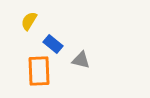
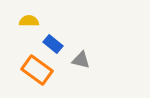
yellow semicircle: rotated 60 degrees clockwise
orange rectangle: moved 2 px left, 1 px up; rotated 52 degrees counterclockwise
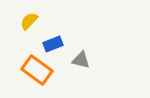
yellow semicircle: rotated 48 degrees counterclockwise
blue rectangle: rotated 60 degrees counterclockwise
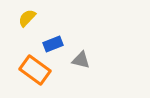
yellow semicircle: moved 2 px left, 3 px up
orange rectangle: moved 2 px left
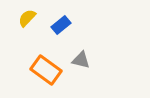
blue rectangle: moved 8 px right, 19 px up; rotated 18 degrees counterclockwise
orange rectangle: moved 11 px right
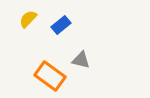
yellow semicircle: moved 1 px right, 1 px down
orange rectangle: moved 4 px right, 6 px down
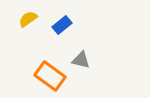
yellow semicircle: rotated 12 degrees clockwise
blue rectangle: moved 1 px right
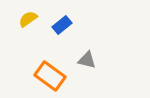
gray triangle: moved 6 px right
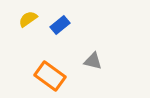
blue rectangle: moved 2 px left
gray triangle: moved 6 px right, 1 px down
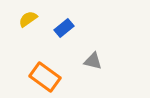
blue rectangle: moved 4 px right, 3 px down
orange rectangle: moved 5 px left, 1 px down
